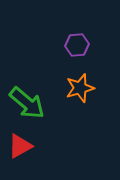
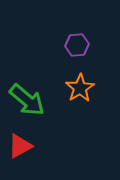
orange star: rotated 16 degrees counterclockwise
green arrow: moved 3 px up
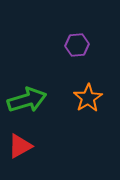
orange star: moved 8 px right, 10 px down
green arrow: rotated 57 degrees counterclockwise
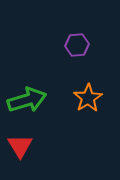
red triangle: rotated 32 degrees counterclockwise
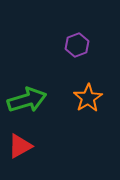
purple hexagon: rotated 15 degrees counterclockwise
red triangle: rotated 32 degrees clockwise
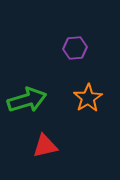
purple hexagon: moved 2 px left, 3 px down; rotated 15 degrees clockwise
red triangle: moved 25 px right; rotated 16 degrees clockwise
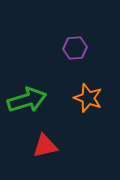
orange star: rotated 20 degrees counterclockwise
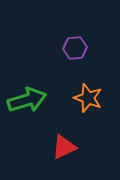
red triangle: moved 19 px right, 1 px down; rotated 12 degrees counterclockwise
